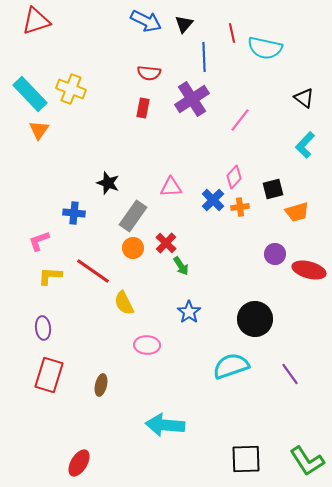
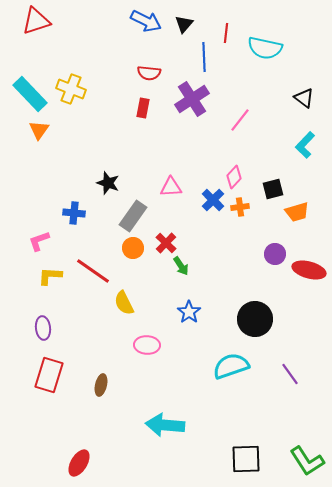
red line at (232, 33): moved 6 px left; rotated 18 degrees clockwise
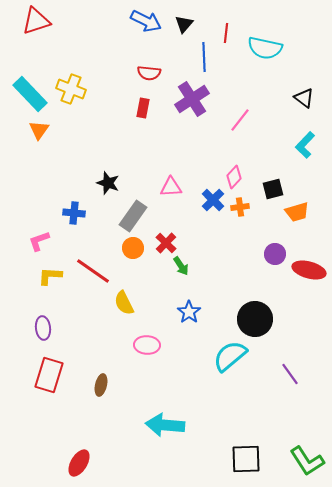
cyan semicircle at (231, 366): moved 1 px left, 10 px up; rotated 21 degrees counterclockwise
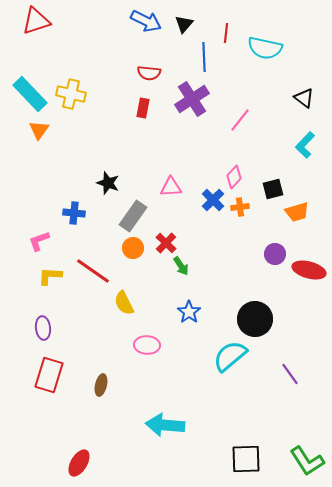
yellow cross at (71, 89): moved 5 px down; rotated 8 degrees counterclockwise
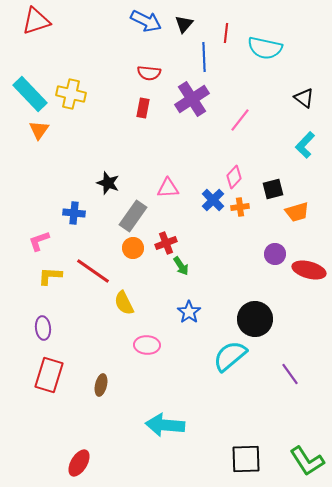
pink triangle at (171, 187): moved 3 px left, 1 px down
red cross at (166, 243): rotated 25 degrees clockwise
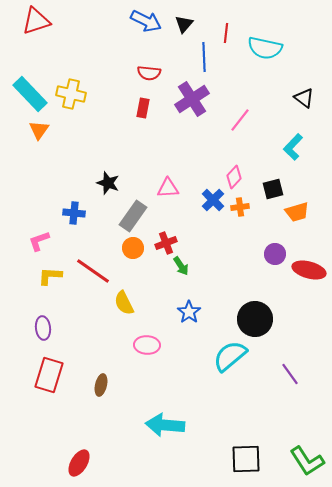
cyan L-shape at (305, 145): moved 12 px left, 2 px down
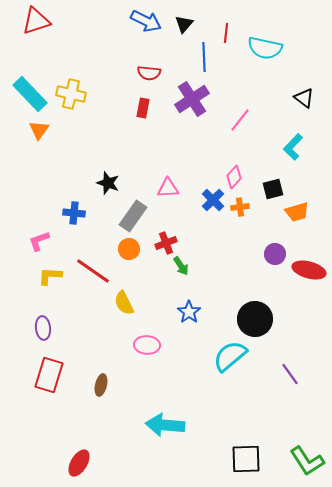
orange circle at (133, 248): moved 4 px left, 1 px down
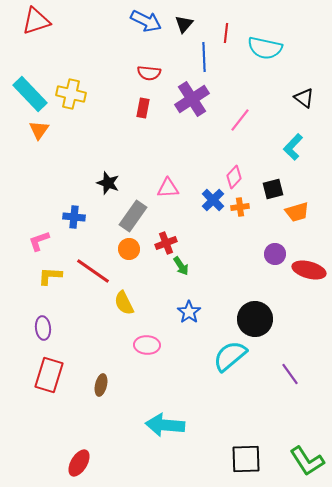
blue cross at (74, 213): moved 4 px down
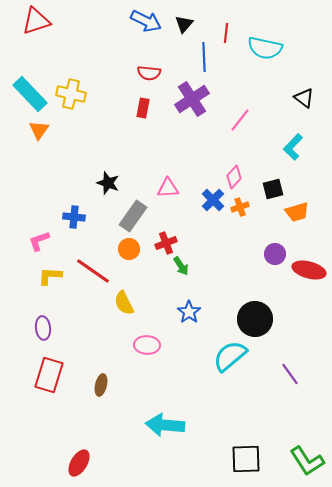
orange cross at (240, 207): rotated 12 degrees counterclockwise
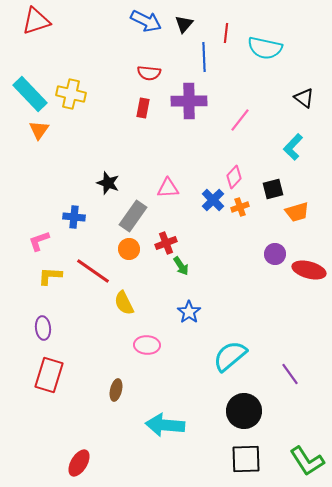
purple cross at (192, 99): moved 3 px left, 2 px down; rotated 32 degrees clockwise
black circle at (255, 319): moved 11 px left, 92 px down
brown ellipse at (101, 385): moved 15 px right, 5 px down
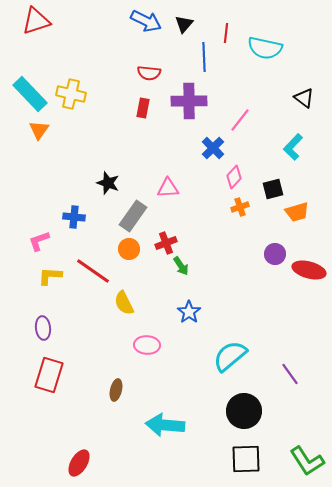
blue cross at (213, 200): moved 52 px up
